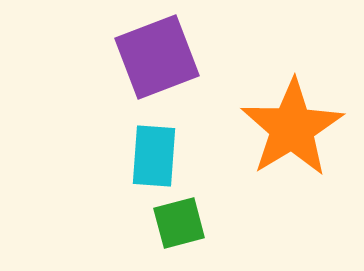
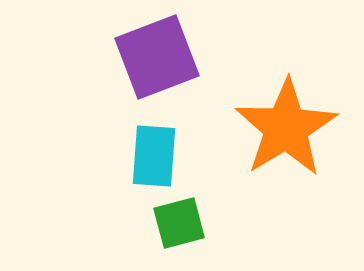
orange star: moved 6 px left
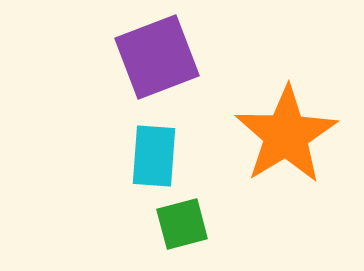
orange star: moved 7 px down
green square: moved 3 px right, 1 px down
